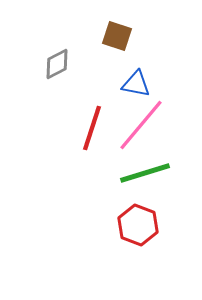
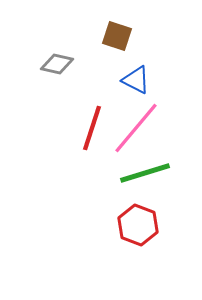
gray diamond: rotated 40 degrees clockwise
blue triangle: moved 4 px up; rotated 16 degrees clockwise
pink line: moved 5 px left, 3 px down
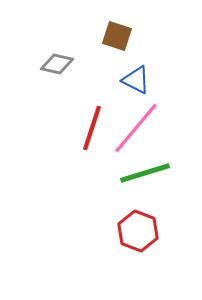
red hexagon: moved 6 px down
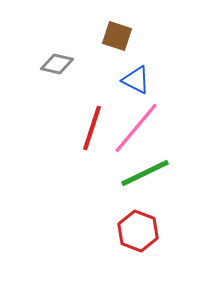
green line: rotated 9 degrees counterclockwise
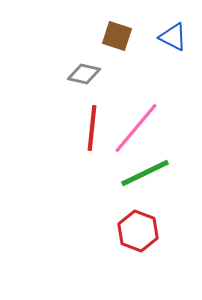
gray diamond: moved 27 px right, 10 px down
blue triangle: moved 37 px right, 43 px up
red line: rotated 12 degrees counterclockwise
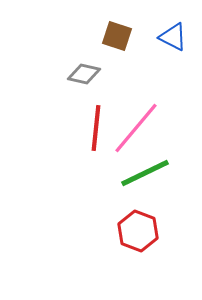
red line: moved 4 px right
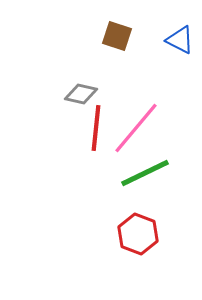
blue triangle: moved 7 px right, 3 px down
gray diamond: moved 3 px left, 20 px down
red hexagon: moved 3 px down
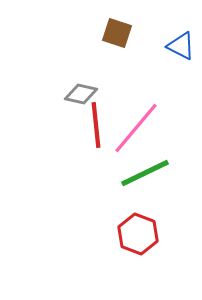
brown square: moved 3 px up
blue triangle: moved 1 px right, 6 px down
red line: moved 3 px up; rotated 12 degrees counterclockwise
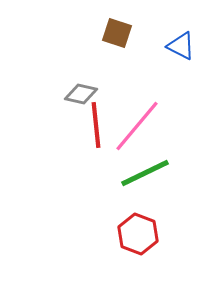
pink line: moved 1 px right, 2 px up
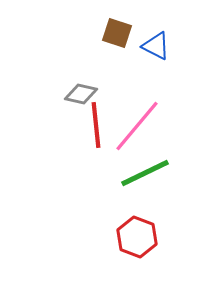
blue triangle: moved 25 px left
red hexagon: moved 1 px left, 3 px down
